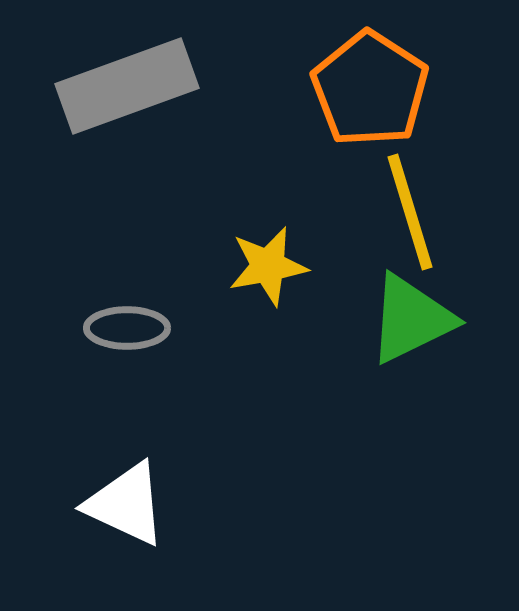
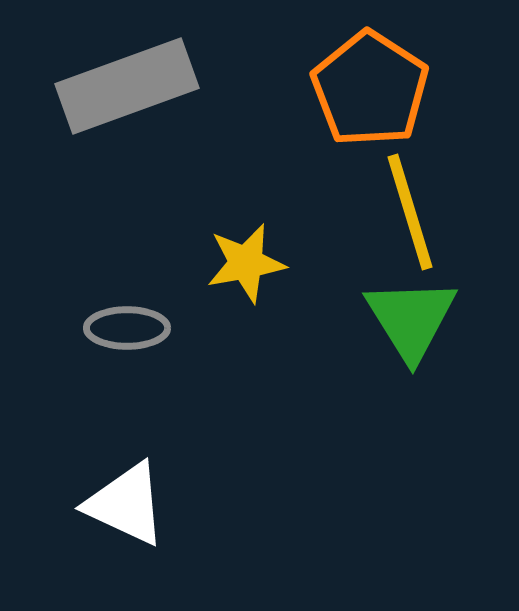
yellow star: moved 22 px left, 3 px up
green triangle: rotated 36 degrees counterclockwise
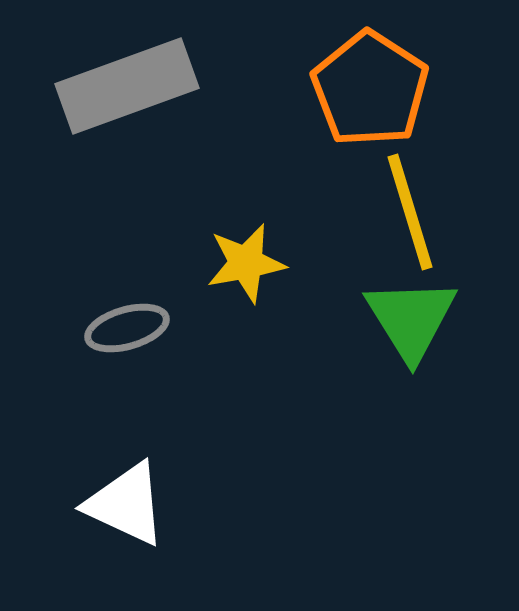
gray ellipse: rotated 16 degrees counterclockwise
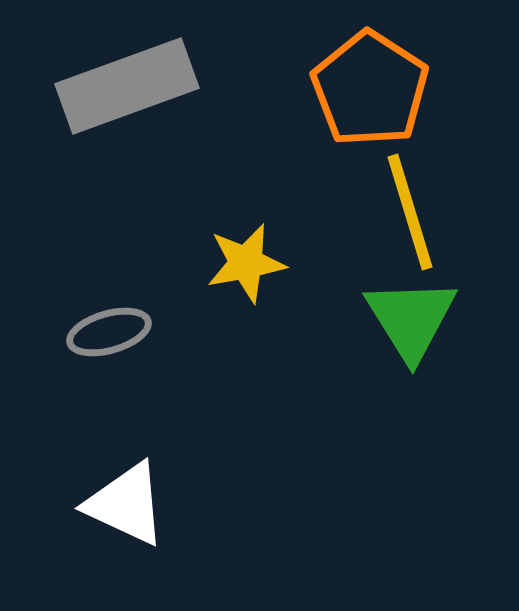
gray ellipse: moved 18 px left, 4 px down
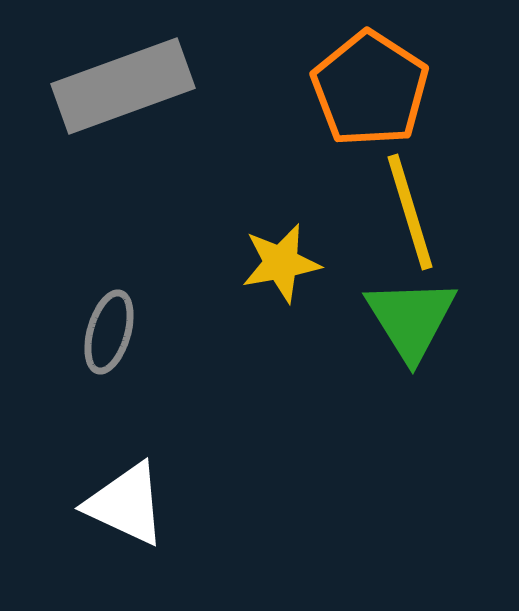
gray rectangle: moved 4 px left
yellow star: moved 35 px right
gray ellipse: rotated 58 degrees counterclockwise
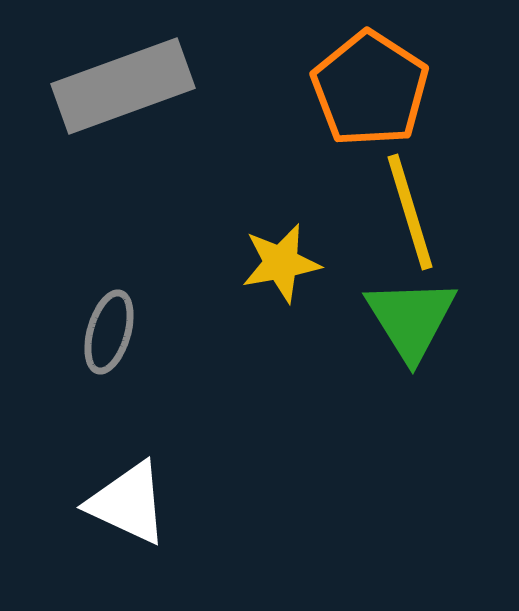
white triangle: moved 2 px right, 1 px up
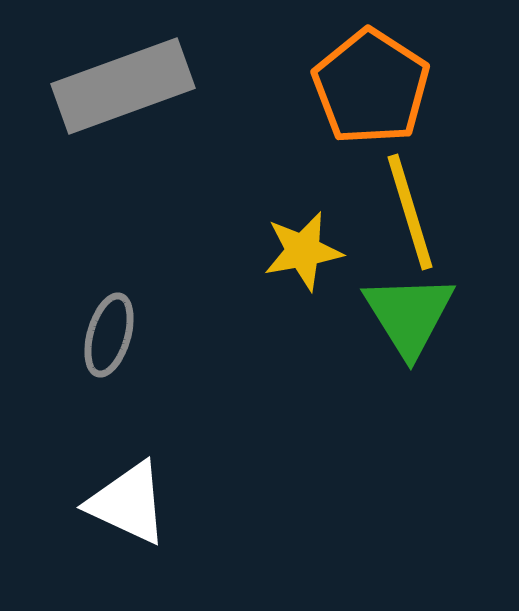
orange pentagon: moved 1 px right, 2 px up
yellow star: moved 22 px right, 12 px up
green triangle: moved 2 px left, 4 px up
gray ellipse: moved 3 px down
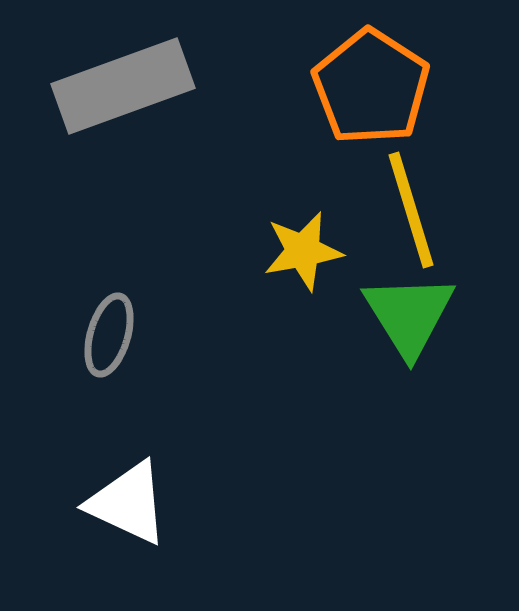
yellow line: moved 1 px right, 2 px up
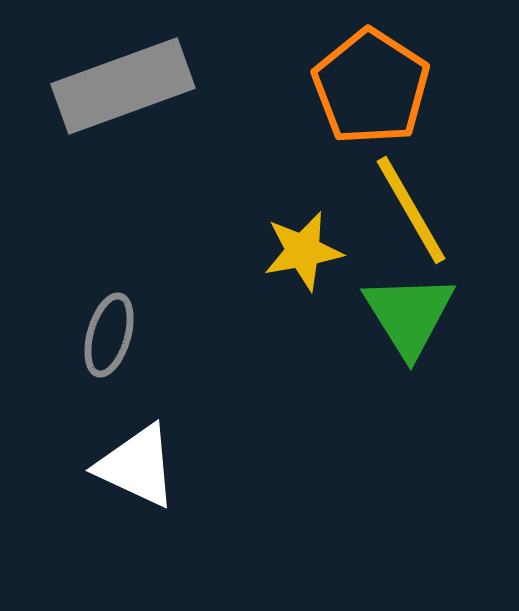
yellow line: rotated 13 degrees counterclockwise
white triangle: moved 9 px right, 37 px up
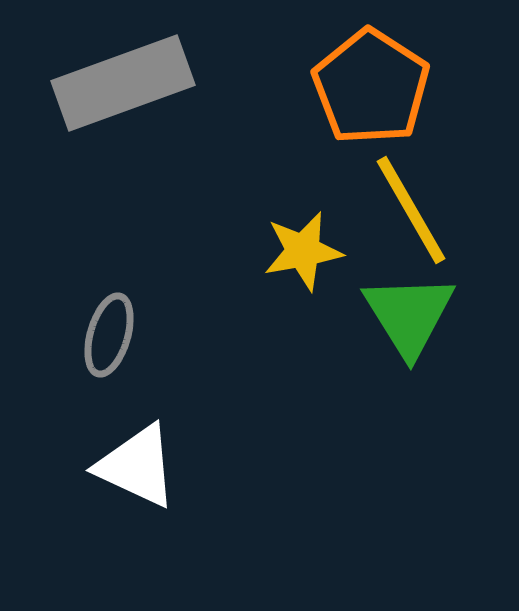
gray rectangle: moved 3 px up
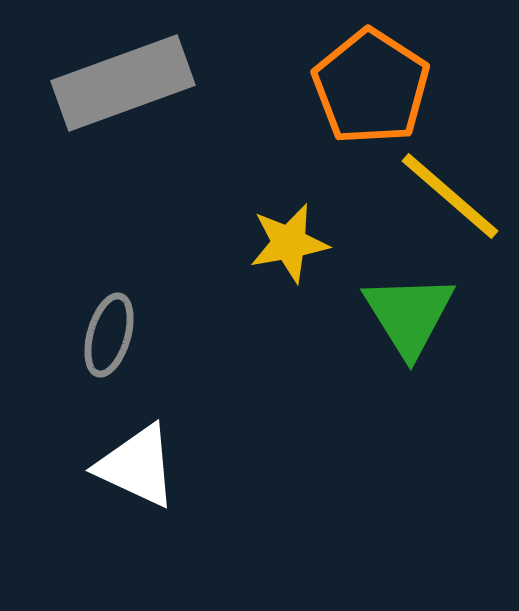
yellow line: moved 39 px right, 14 px up; rotated 19 degrees counterclockwise
yellow star: moved 14 px left, 8 px up
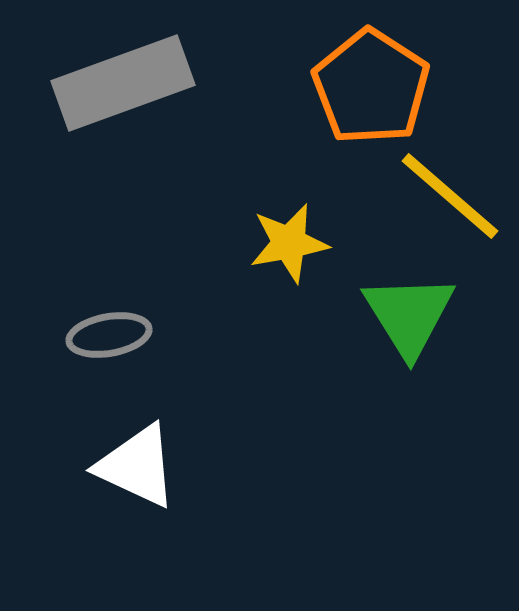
gray ellipse: rotated 64 degrees clockwise
